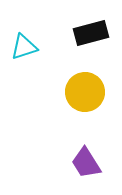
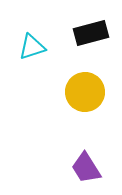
cyan triangle: moved 8 px right
purple trapezoid: moved 5 px down
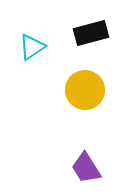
cyan triangle: rotated 16 degrees counterclockwise
yellow circle: moved 2 px up
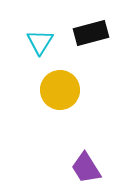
cyan triangle: moved 8 px right, 5 px up; rotated 24 degrees counterclockwise
yellow circle: moved 25 px left
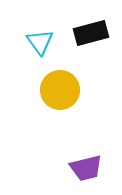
cyan triangle: rotated 8 degrees counterclockwise
purple trapezoid: rotated 72 degrees counterclockwise
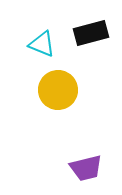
cyan triangle: moved 2 px right, 2 px down; rotated 32 degrees counterclockwise
yellow circle: moved 2 px left
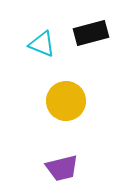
yellow circle: moved 8 px right, 11 px down
purple trapezoid: moved 24 px left
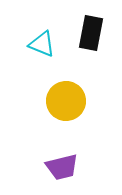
black rectangle: rotated 64 degrees counterclockwise
purple trapezoid: moved 1 px up
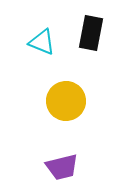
cyan triangle: moved 2 px up
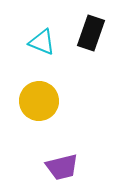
black rectangle: rotated 8 degrees clockwise
yellow circle: moved 27 px left
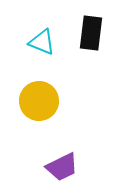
black rectangle: rotated 12 degrees counterclockwise
purple trapezoid: rotated 12 degrees counterclockwise
